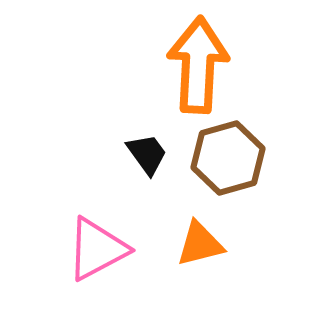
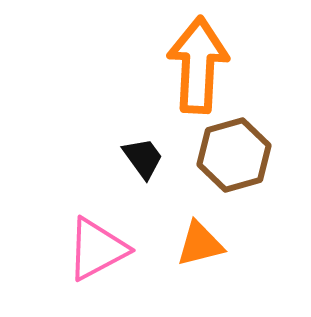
black trapezoid: moved 4 px left, 4 px down
brown hexagon: moved 6 px right, 3 px up
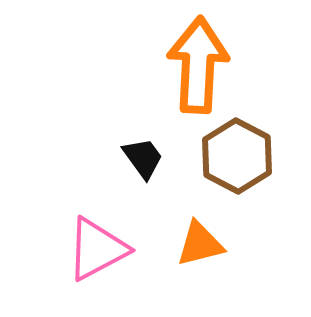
brown hexagon: moved 3 px right, 1 px down; rotated 16 degrees counterclockwise
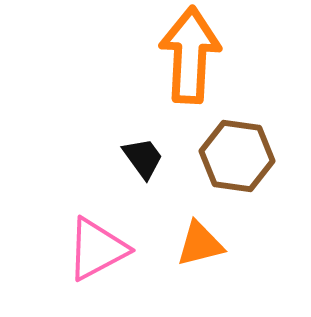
orange arrow: moved 8 px left, 10 px up
brown hexagon: rotated 20 degrees counterclockwise
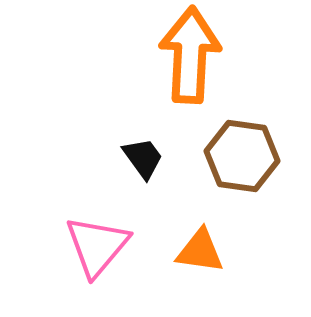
brown hexagon: moved 5 px right
orange triangle: moved 7 px down; rotated 22 degrees clockwise
pink triangle: moved 3 px up; rotated 22 degrees counterclockwise
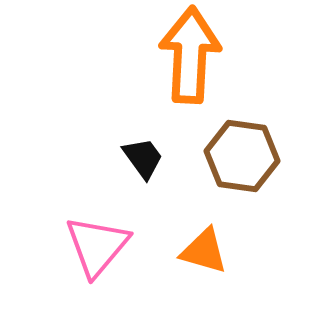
orange triangle: moved 4 px right; rotated 8 degrees clockwise
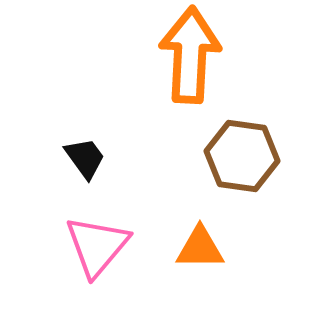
black trapezoid: moved 58 px left
orange triangle: moved 4 px left, 3 px up; rotated 16 degrees counterclockwise
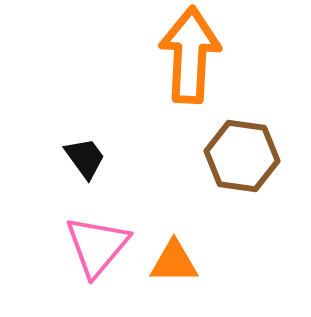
orange triangle: moved 26 px left, 14 px down
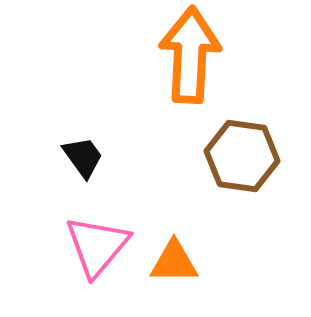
black trapezoid: moved 2 px left, 1 px up
